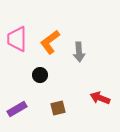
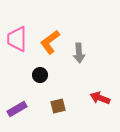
gray arrow: moved 1 px down
brown square: moved 2 px up
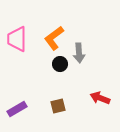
orange L-shape: moved 4 px right, 4 px up
black circle: moved 20 px right, 11 px up
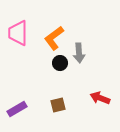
pink trapezoid: moved 1 px right, 6 px up
black circle: moved 1 px up
brown square: moved 1 px up
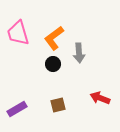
pink trapezoid: rotated 16 degrees counterclockwise
black circle: moved 7 px left, 1 px down
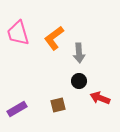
black circle: moved 26 px right, 17 px down
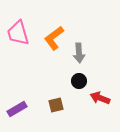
brown square: moved 2 px left
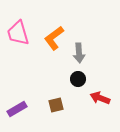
black circle: moved 1 px left, 2 px up
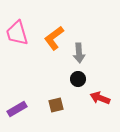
pink trapezoid: moved 1 px left
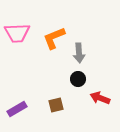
pink trapezoid: rotated 76 degrees counterclockwise
orange L-shape: rotated 15 degrees clockwise
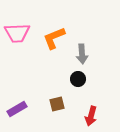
gray arrow: moved 3 px right, 1 px down
red arrow: moved 9 px left, 18 px down; rotated 96 degrees counterclockwise
brown square: moved 1 px right, 1 px up
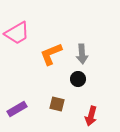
pink trapezoid: rotated 28 degrees counterclockwise
orange L-shape: moved 3 px left, 16 px down
brown square: rotated 28 degrees clockwise
